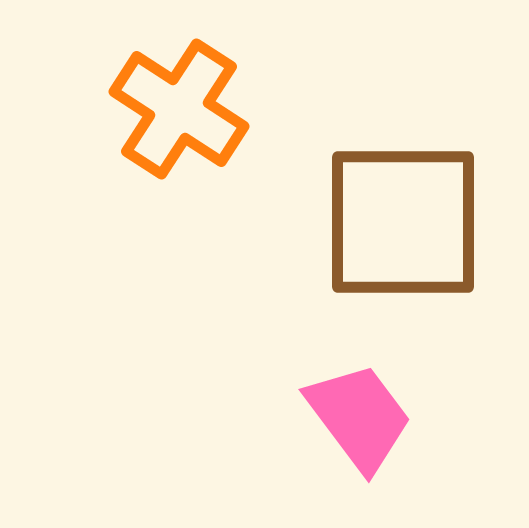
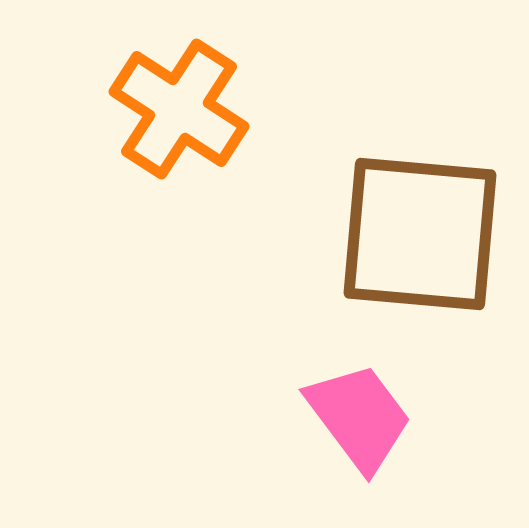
brown square: moved 17 px right, 12 px down; rotated 5 degrees clockwise
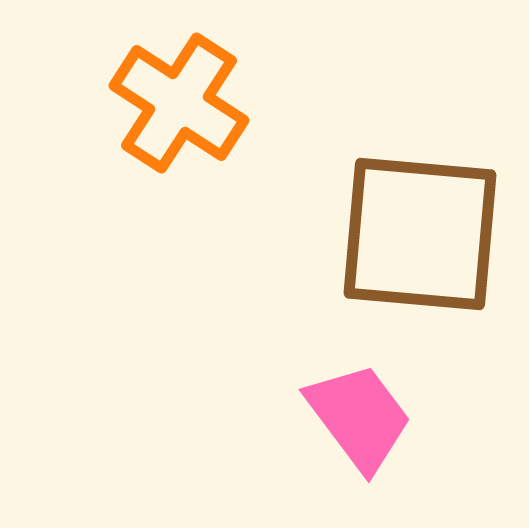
orange cross: moved 6 px up
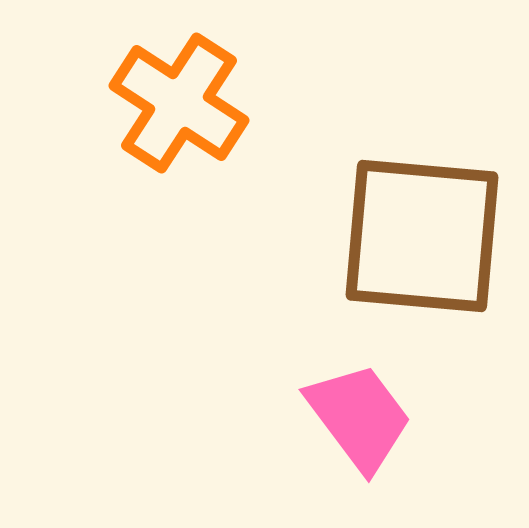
brown square: moved 2 px right, 2 px down
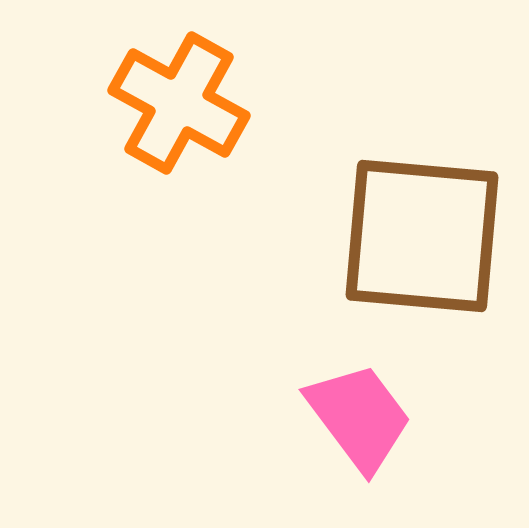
orange cross: rotated 4 degrees counterclockwise
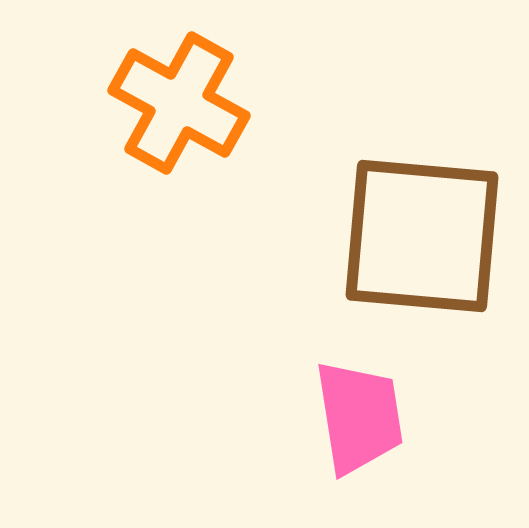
pink trapezoid: rotated 28 degrees clockwise
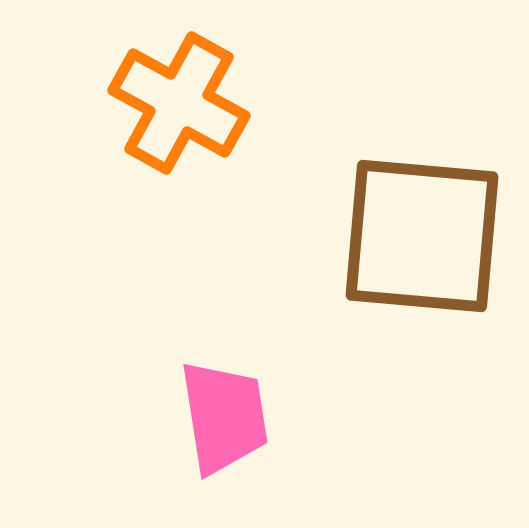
pink trapezoid: moved 135 px left
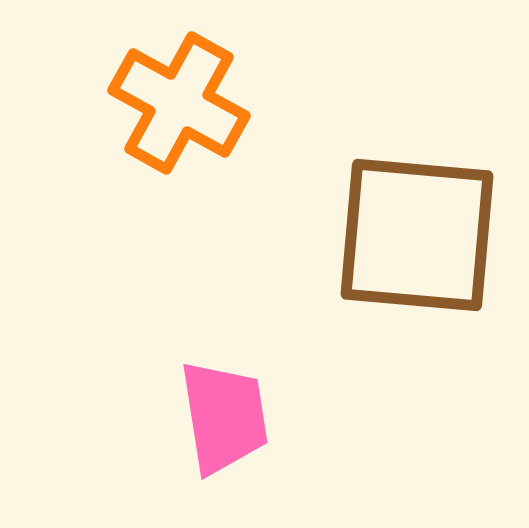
brown square: moved 5 px left, 1 px up
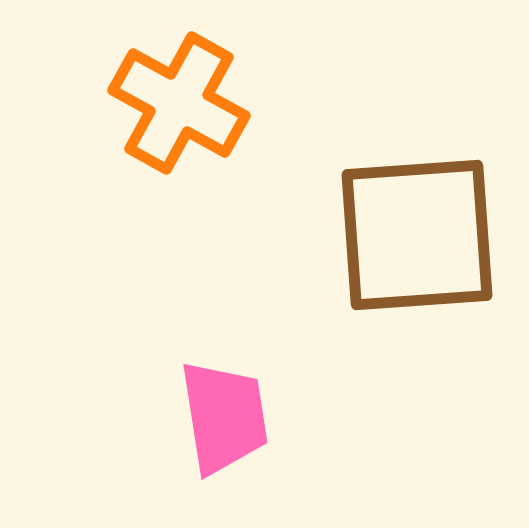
brown square: rotated 9 degrees counterclockwise
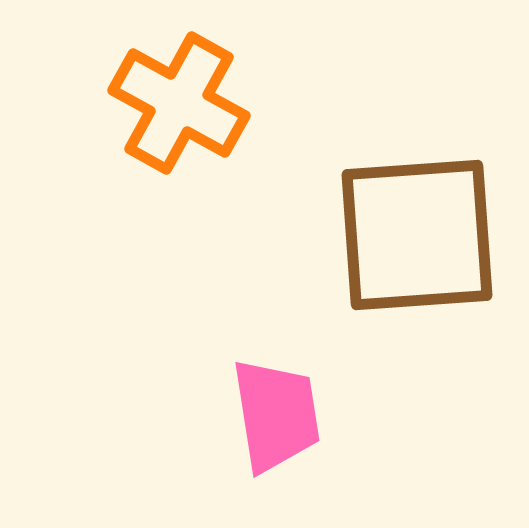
pink trapezoid: moved 52 px right, 2 px up
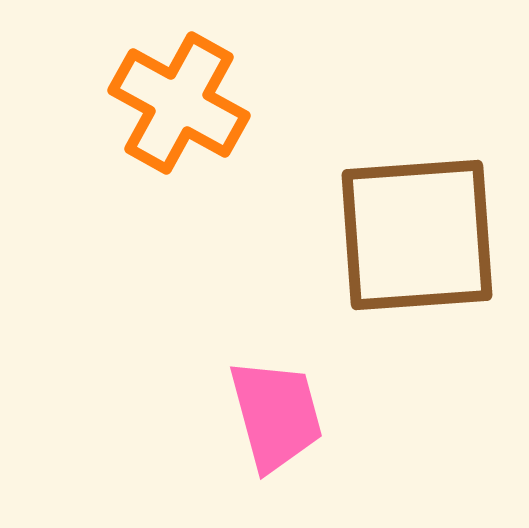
pink trapezoid: rotated 6 degrees counterclockwise
